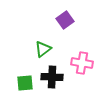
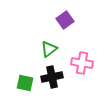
green triangle: moved 6 px right
black cross: rotated 15 degrees counterclockwise
green square: rotated 18 degrees clockwise
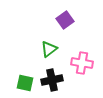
black cross: moved 3 px down
